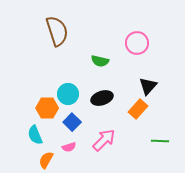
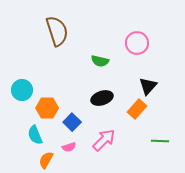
cyan circle: moved 46 px left, 4 px up
orange rectangle: moved 1 px left
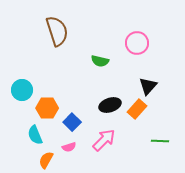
black ellipse: moved 8 px right, 7 px down
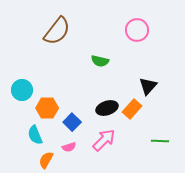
brown semicircle: rotated 56 degrees clockwise
pink circle: moved 13 px up
black ellipse: moved 3 px left, 3 px down
orange rectangle: moved 5 px left
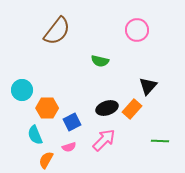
blue square: rotated 18 degrees clockwise
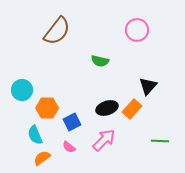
pink semicircle: rotated 56 degrees clockwise
orange semicircle: moved 4 px left, 2 px up; rotated 24 degrees clockwise
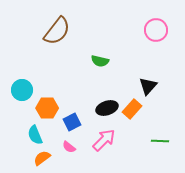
pink circle: moved 19 px right
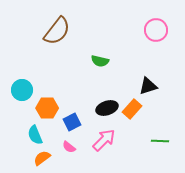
black triangle: rotated 30 degrees clockwise
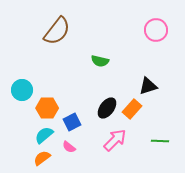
black ellipse: rotated 35 degrees counterclockwise
cyan semicircle: moved 9 px right; rotated 72 degrees clockwise
pink arrow: moved 11 px right
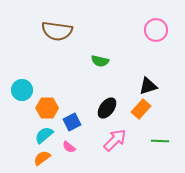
brown semicircle: rotated 60 degrees clockwise
orange rectangle: moved 9 px right
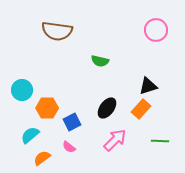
cyan semicircle: moved 14 px left
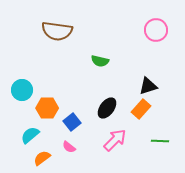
blue square: rotated 12 degrees counterclockwise
